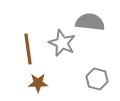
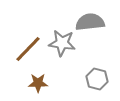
gray semicircle: rotated 12 degrees counterclockwise
gray star: rotated 16 degrees counterclockwise
brown line: rotated 52 degrees clockwise
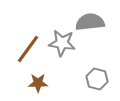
brown line: rotated 8 degrees counterclockwise
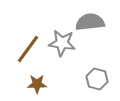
brown star: moved 1 px left, 1 px down
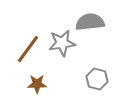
gray star: rotated 16 degrees counterclockwise
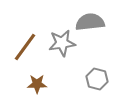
brown line: moved 3 px left, 2 px up
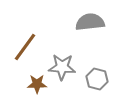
gray star: moved 24 px down; rotated 12 degrees clockwise
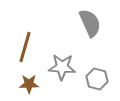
gray semicircle: moved 1 px down; rotated 72 degrees clockwise
brown line: rotated 20 degrees counterclockwise
brown star: moved 8 px left
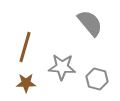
gray semicircle: rotated 16 degrees counterclockwise
brown star: moved 3 px left, 1 px up
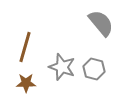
gray semicircle: moved 11 px right
gray star: rotated 16 degrees clockwise
gray hexagon: moved 3 px left, 10 px up
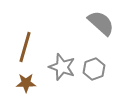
gray semicircle: rotated 8 degrees counterclockwise
gray hexagon: rotated 25 degrees clockwise
